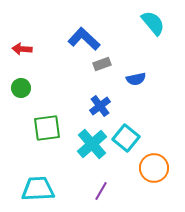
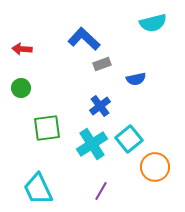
cyan semicircle: rotated 116 degrees clockwise
cyan square: moved 3 px right, 1 px down; rotated 12 degrees clockwise
cyan cross: rotated 8 degrees clockwise
orange circle: moved 1 px right, 1 px up
cyan trapezoid: rotated 112 degrees counterclockwise
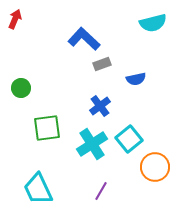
red arrow: moved 7 px left, 30 px up; rotated 108 degrees clockwise
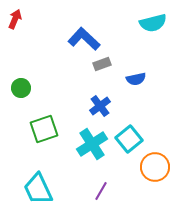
green square: moved 3 px left, 1 px down; rotated 12 degrees counterclockwise
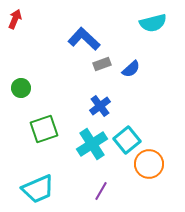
blue semicircle: moved 5 px left, 10 px up; rotated 30 degrees counterclockwise
cyan square: moved 2 px left, 1 px down
orange circle: moved 6 px left, 3 px up
cyan trapezoid: rotated 88 degrees counterclockwise
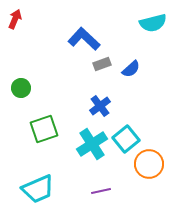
cyan square: moved 1 px left, 1 px up
purple line: rotated 48 degrees clockwise
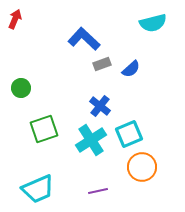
blue cross: rotated 15 degrees counterclockwise
cyan square: moved 3 px right, 5 px up; rotated 16 degrees clockwise
cyan cross: moved 1 px left, 4 px up
orange circle: moved 7 px left, 3 px down
purple line: moved 3 px left
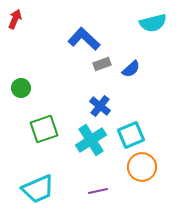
cyan square: moved 2 px right, 1 px down
